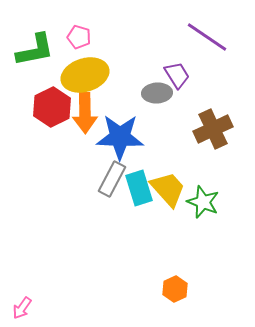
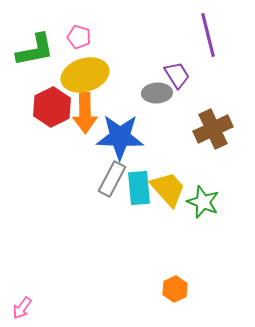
purple line: moved 1 px right, 2 px up; rotated 42 degrees clockwise
cyan rectangle: rotated 12 degrees clockwise
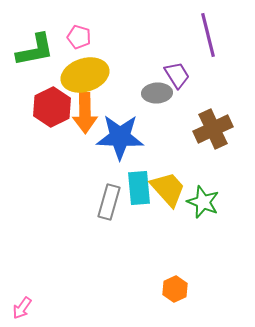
gray rectangle: moved 3 px left, 23 px down; rotated 12 degrees counterclockwise
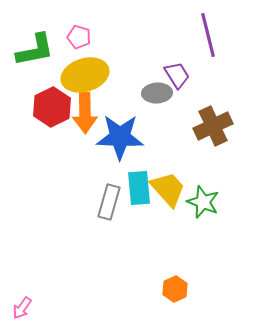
brown cross: moved 3 px up
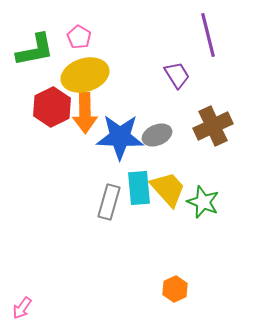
pink pentagon: rotated 15 degrees clockwise
gray ellipse: moved 42 px down; rotated 20 degrees counterclockwise
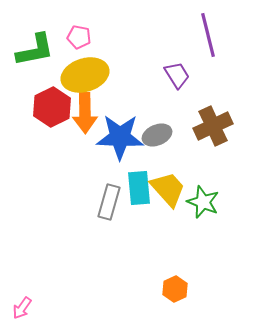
pink pentagon: rotated 20 degrees counterclockwise
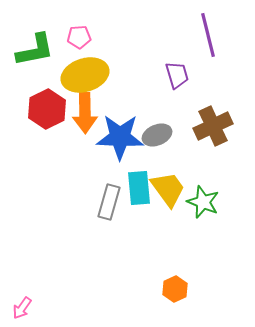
pink pentagon: rotated 15 degrees counterclockwise
purple trapezoid: rotated 16 degrees clockwise
red hexagon: moved 5 px left, 2 px down
yellow trapezoid: rotated 6 degrees clockwise
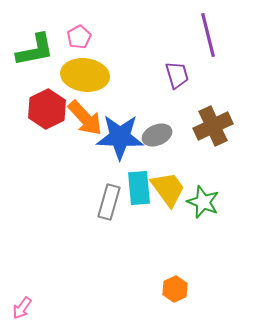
pink pentagon: rotated 25 degrees counterclockwise
yellow ellipse: rotated 24 degrees clockwise
orange arrow: moved 5 px down; rotated 42 degrees counterclockwise
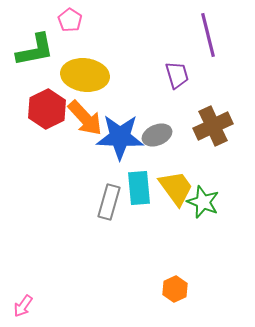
pink pentagon: moved 9 px left, 17 px up; rotated 10 degrees counterclockwise
yellow trapezoid: moved 8 px right, 1 px up
pink arrow: moved 1 px right, 2 px up
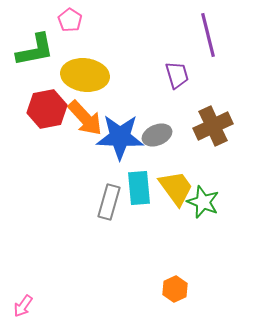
red hexagon: rotated 15 degrees clockwise
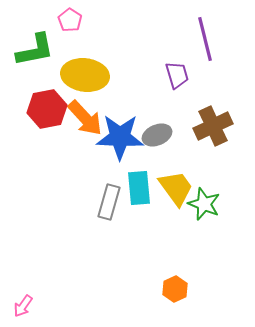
purple line: moved 3 px left, 4 px down
green star: moved 1 px right, 2 px down
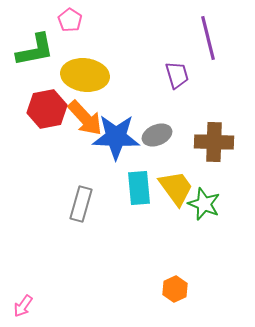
purple line: moved 3 px right, 1 px up
brown cross: moved 1 px right, 16 px down; rotated 27 degrees clockwise
blue star: moved 4 px left
gray rectangle: moved 28 px left, 2 px down
